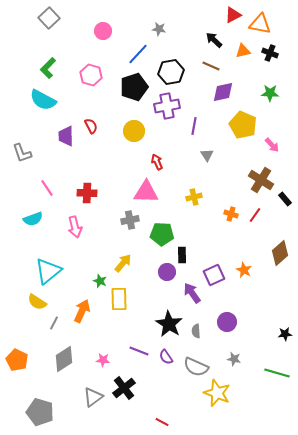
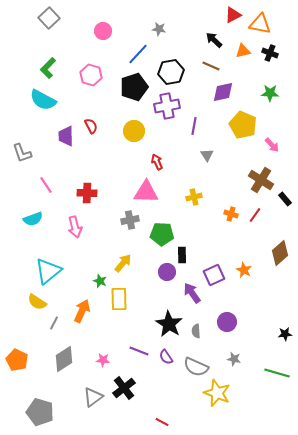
pink line at (47, 188): moved 1 px left, 3 px up
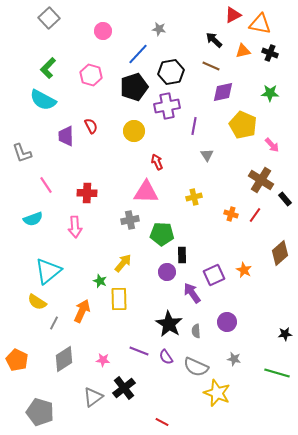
pink arrow at (75, 227): rotated 10 degrees clockwise
